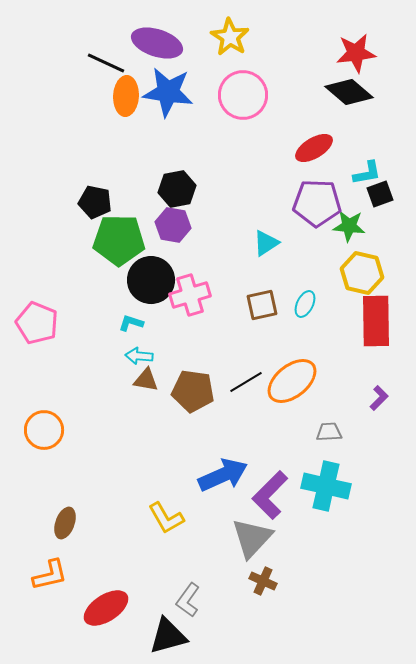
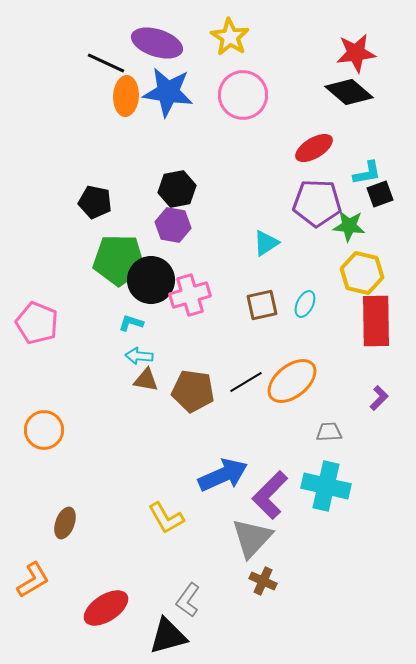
green pentagon at (119, 240): moved 20 px down
orange L-shape at (50, 575): moved 17 px left, 5 px down; rotated 18 degrees counterclockwise
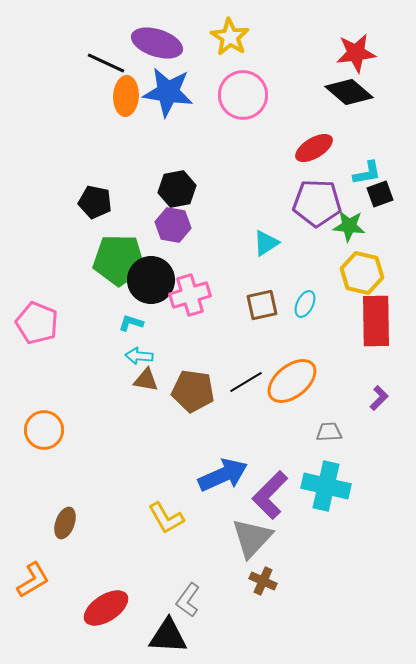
black triangle at (168, 636): rotated 18 degrees clockwise
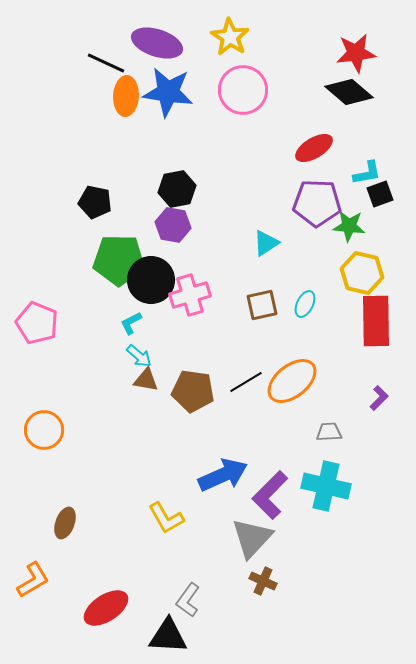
pink circle at (243, 95): moved 5 px up
cyan L-shape at (131, 323): rotated 45 degrees counterclockwise
cyan arrow at (139, 356): rotated 144 degrees counterclockwise
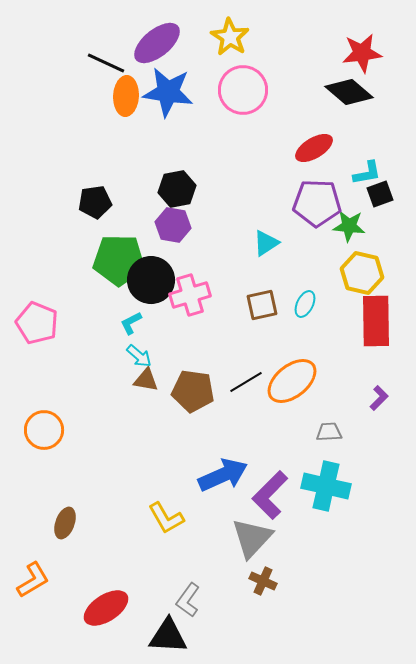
purple ellipse at (157, 43): rotated 57 degrees counterclockwise
red star at (356, 53): moved 6 px right
black pentagon at (95, 202): rotated 20 degrees counterclockwise
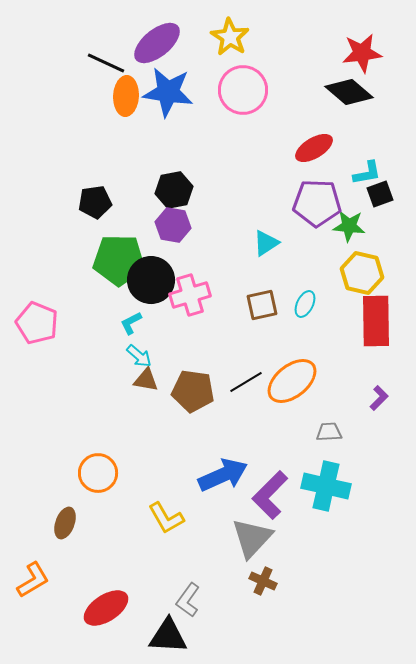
black hexagon at (177, 189): moved 3 px left, 1 px down
orange circle at (44, 430): moved 54 px right, 43 px down
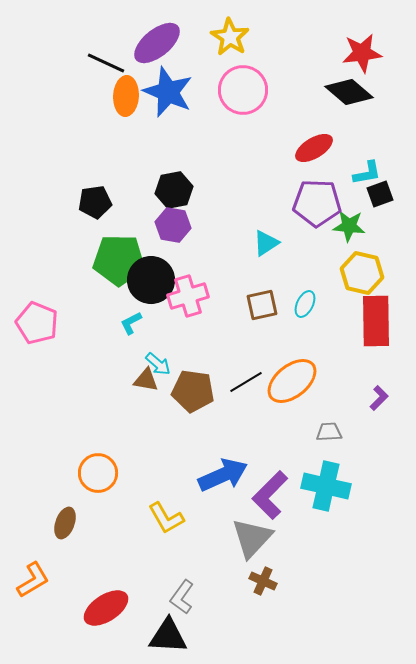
blue star at (168, 92): rotated 15 degrees clockwise
pink cross at (190, 295): moved 2 px left, 1 px down
cyan arrow at (139, 356): moved 19 px right, 8 px down
gray L-shape at (188, 600): moved 6 px left, 3 px up
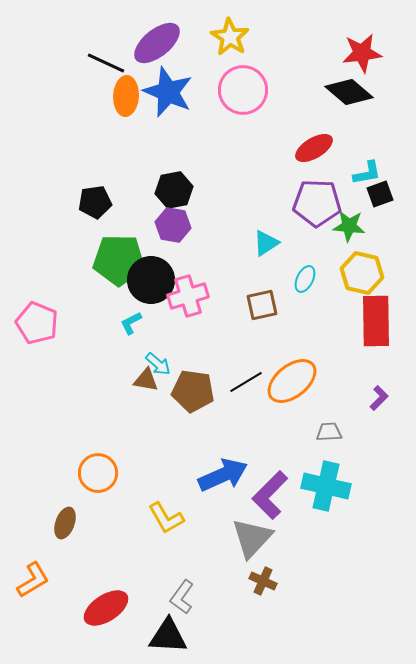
cyan ellipse at (305, 304): moved 25 px up
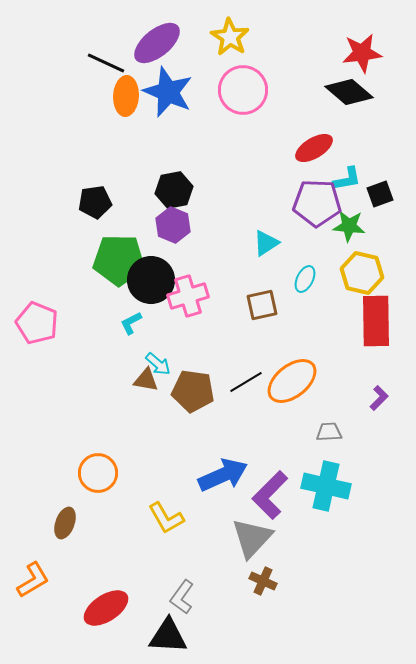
cyan L-shape at (367, 173): moved 20 px left, 6 px down
purple hexagon at (173, 225): rotated 12 degrees clockwise
